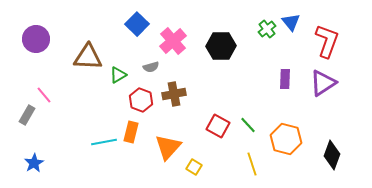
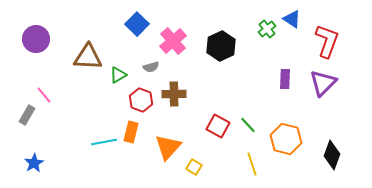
blue triangle: moved 1 px right, 3 px up; rotated 18 degrees counterclockwise
black hexagon: rotated 24 degrees counterclockwise
purple triangle: rotated 12 degrees counterclockwise
brown cross: rotated 10 degrees clockwise
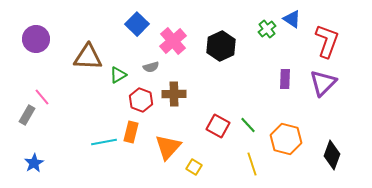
pink line: moved 2 px left, 2 px down
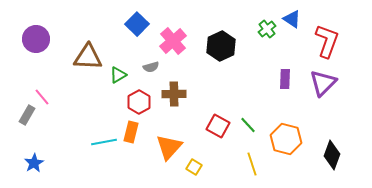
red hexagon: moved 2 px left, 2 px down; rotated 10 degrees clockwise
orange triangle: moved 1 px right
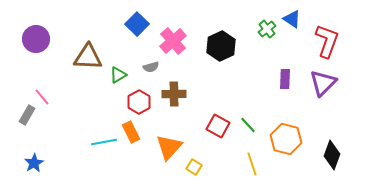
orange rectangle: rotated 40 degrees counterclockwise
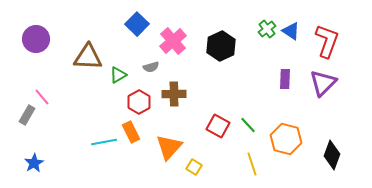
blue triangle: moved 1 px left, 12 px down
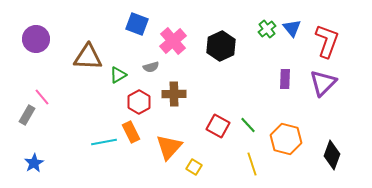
blue square: rotated 25 degrees counterclockwise
blue triangle: moved 1 px right, 3 px up; rotated 18 degrees clockwise
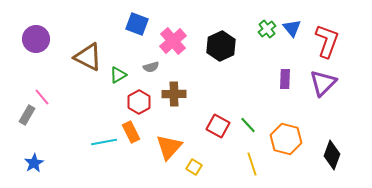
brown triangle: rotated 24 degrees clockwise
